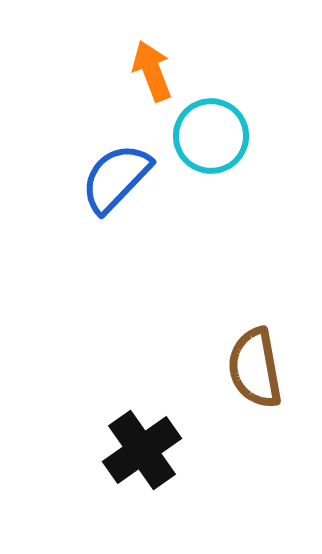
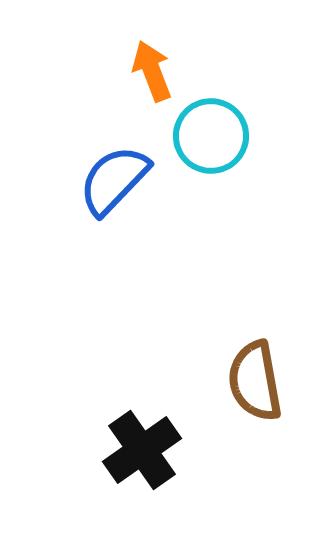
blue semicircle: moved 2 px left, 2 px down
brown semicircle: moved 13 px down
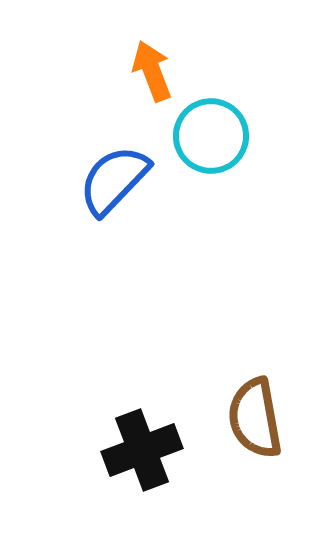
brown semicircle: moved 37 px down
black cross: rotated 14 degrees clockwise
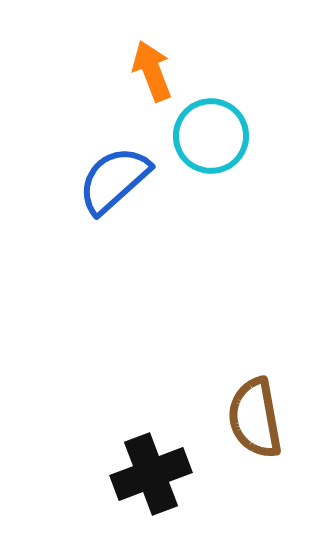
blue semicircle: rotated 4 degrees clockwise
black cross: moved 9 px right, 24 px down
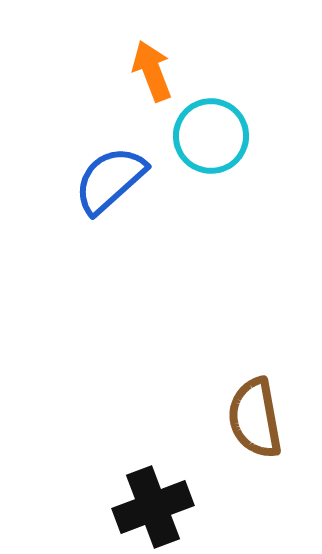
blue semicircle: moved 4 px left
black cross: moved 2 px right, 33 px down
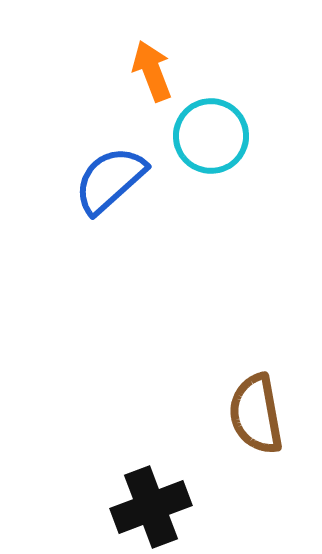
brown semicircle: moved 1 px right, 4 px up
black cross: moved 2 px left
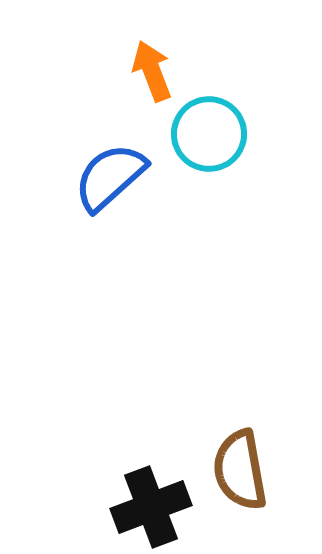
cyan circle: moved 2 px left, 2 px up
blue semicircle: moved 3 px up
brown semicircle: moved 16 px left, 56 px down
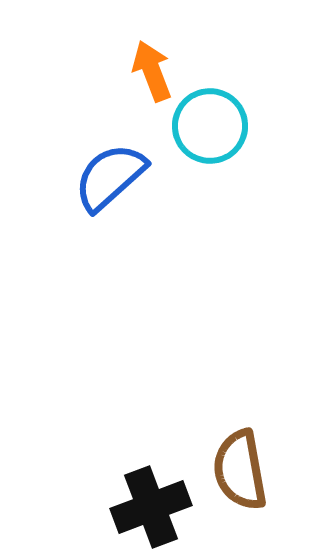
cyan circle: moved 1 px right, 8 px up
